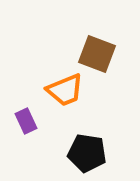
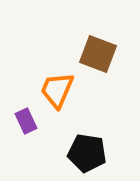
brown square: moved 1 px right
orange trapezoid: moved 8 px left; rotated 135 degrees clockwise
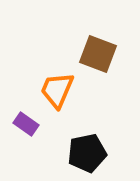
purple rectangle: moved 3 px down; rotated 30 degrees counterclockwise
black pentagon: rotated 21 degrees counterclockwise
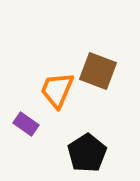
brown square: moved 17 px down
black pentagon: rotated 21 degrees counterclockwise
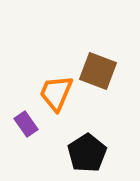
orange trapezoid: moved 1 px left, 3 px down
purple rectangle: rotated 20 degrees clockwise
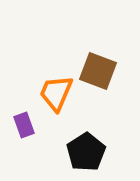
purple rectangle: moved 2 px left, 1 px down; rotated 15 degrees clockwise
black pentagon: moved 1 px left, 1 px up
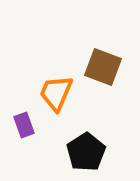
brown square: moved 5 px right, 4 px up
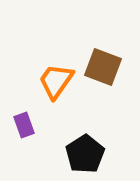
orange trapezoid: moved 12 px up; rotated 12 degrees clockwise
black pentagon: moved 1 px left, 2 px down
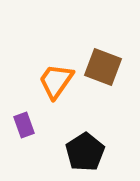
black pentagon: moved 2 px up
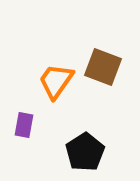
purple rectangle: rotated 30 degrees clockwise
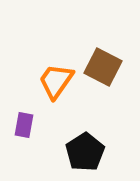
brown square: rotated 6 degrees clockwise
